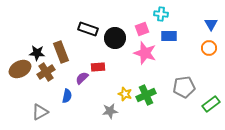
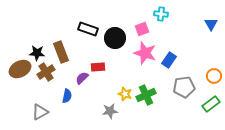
blue rectangle: moved 24 px down; rotated 56 degrees counterclockwise
orange circle: moved 5 px right, 28 px down
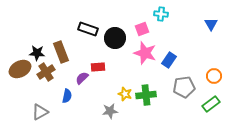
green cross: rotated 18 degrees clockwise
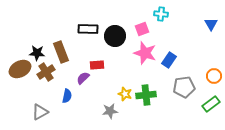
black rectangle: rotated 18 degrees counterclockwise
black circle: moved 2 px up
red rectangle: moved 1 px left, 2 px up
purple semicircle: moved 1 px right
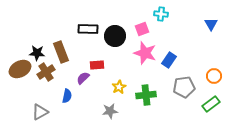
yellow star: moved 6 px left, 7 px up; rotated 24 degrees clockwise
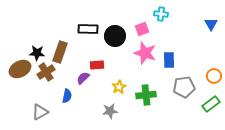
brown rectangle: moved 1 px left; rotated 40 degrees clockwise
blue rectangle: rotated 35 degrees counterclockwise
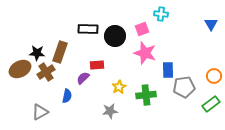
blue rectangle: moved 1 px left, 10 px down
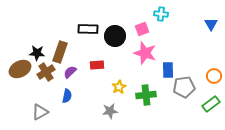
purple semicircle: moved 13 px left, 6 px up
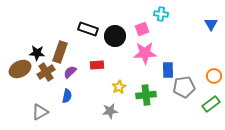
black rectangle: rotated 18 degrees clockwise
pink star: rotated 20 degrees counterclockwise
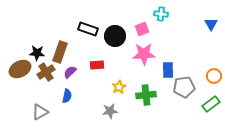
pink star: moved 1 px left, 1 px down
